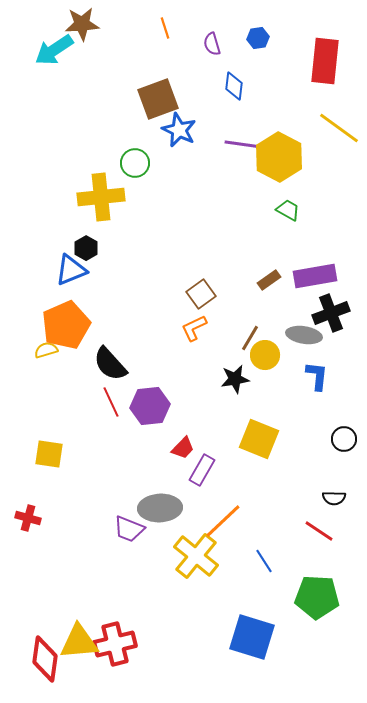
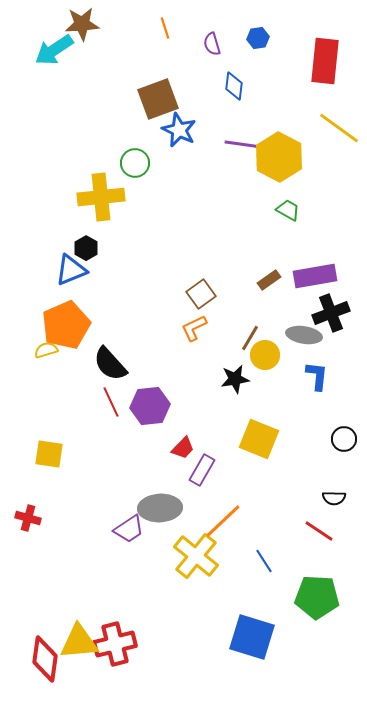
purple trapezoid at (129, 529): rotated 56 degrees counterclockwise
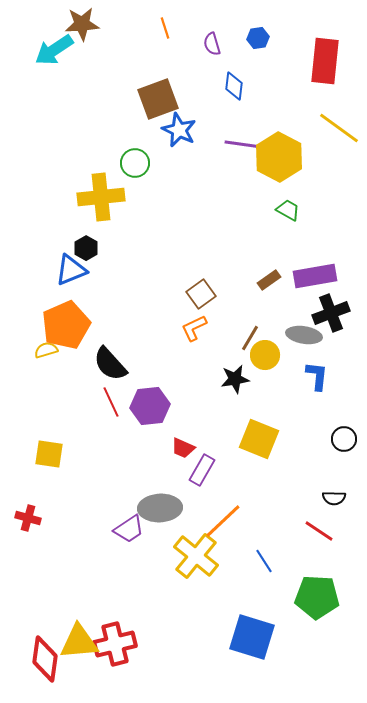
red trapezoid at (183, 448): rotated 70 degrees clockwise
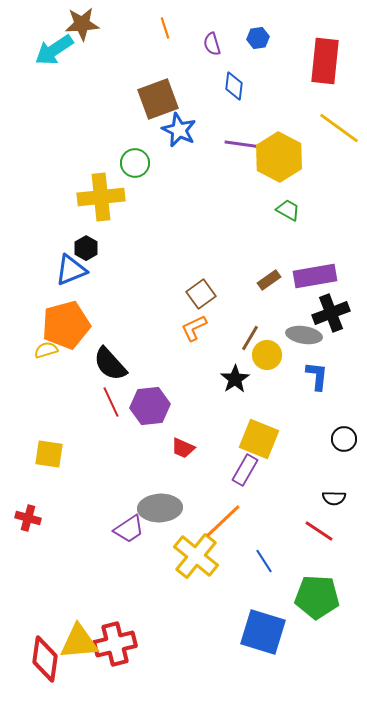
orange pentagon at (66, 325): rotated 9 degrees clockwise
yellow circle at (265, 355): moved 2 px right
black star at (235, 379): rotated 24 degrees counterclockwise
purple rectangle at (202, 470): moved 43 px right
blue square at (252, 637): moved 11 px right, 5 px up
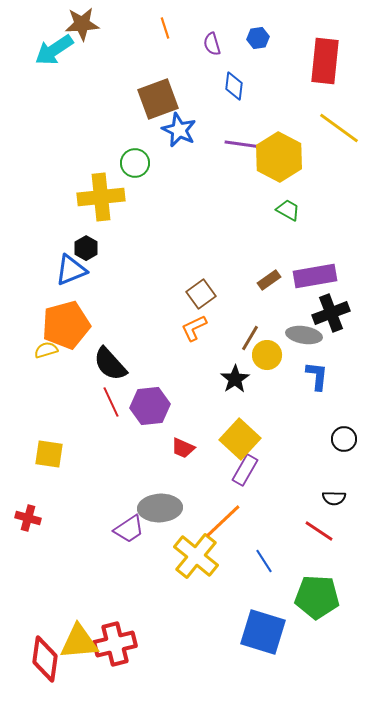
yellow square at (259, 439): moved 19 px left; rotated 21 degrees clockwise
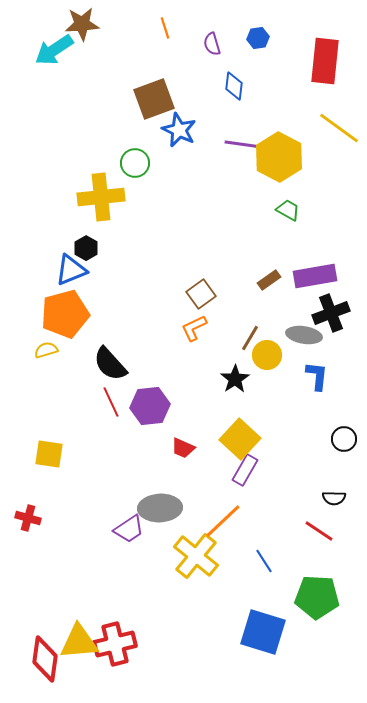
brown square at (158, 99): moved 4 px left
orange pentagon at (66, 325): moved 1 px left, 11 px up
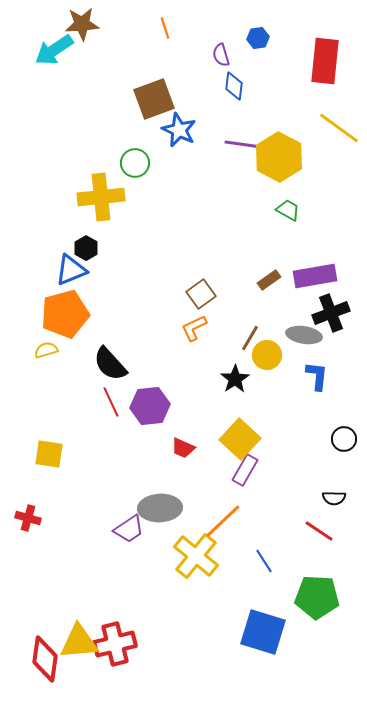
purple semicircle at (212, 44): moved 9 px right, 11 px down
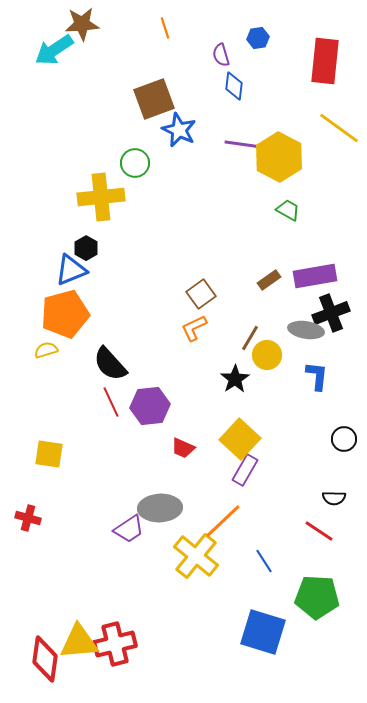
gray ellipse at (304, 335): moved 2 px right, 5 px up
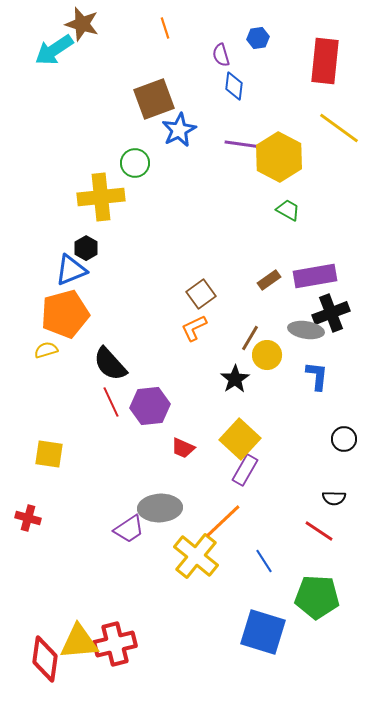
brown star at (82, 24): rotated 20 degrees clockwise
blue star at (179, 130): rotated 20 degrees clockwise
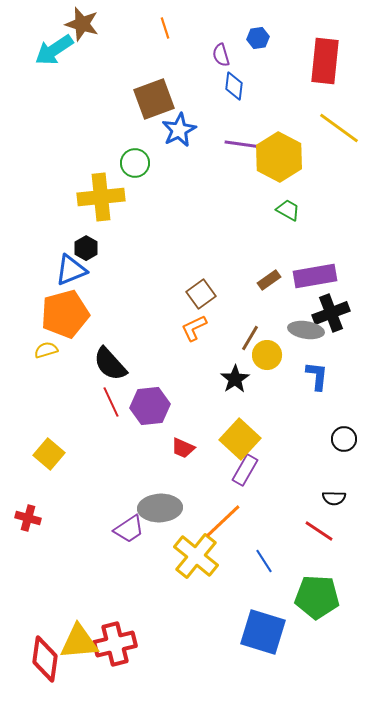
yellow square at (49, 454): rotated 32 degrees clockwise
